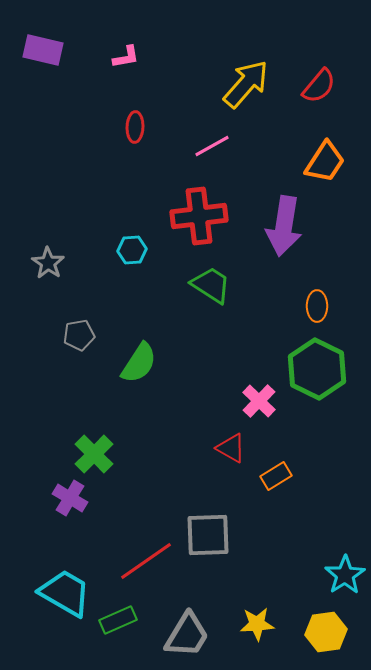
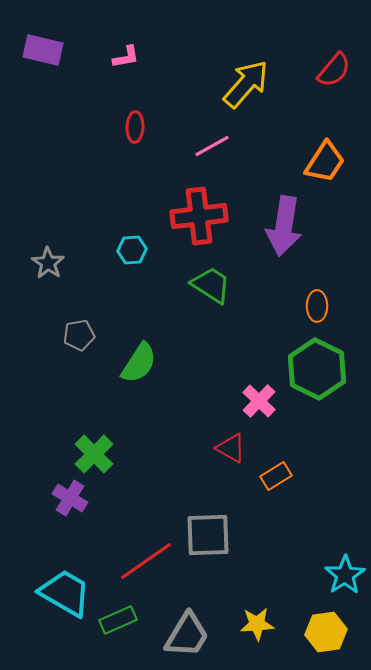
red semicircle: moved 15 px right, 16 px up
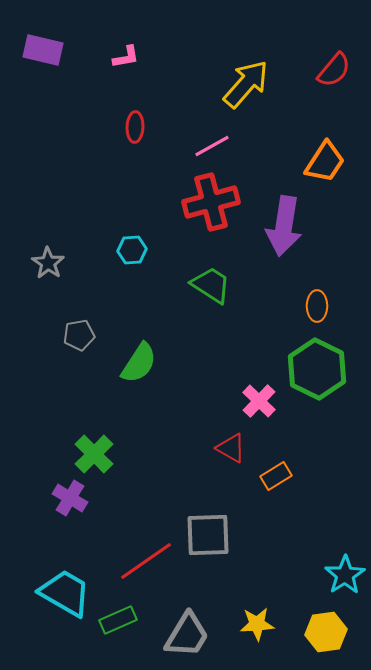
red cross: moved 12 px right, 14 px up; rotated 8 degrees counterclockwise
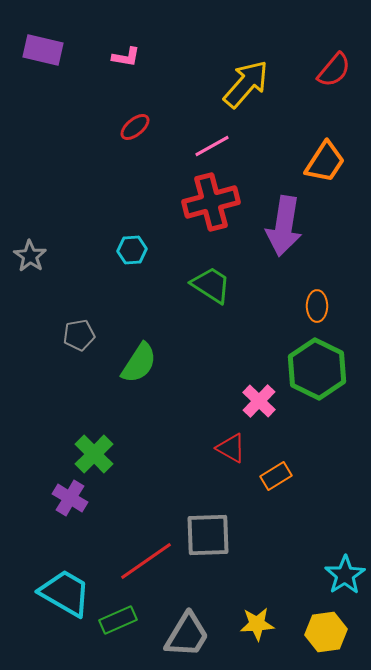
pink L-shape: rotated 20 degrees clockwise
red ellipse: rotated 48 degrees clockwise
gray star: moved 18 px left, 7 px up
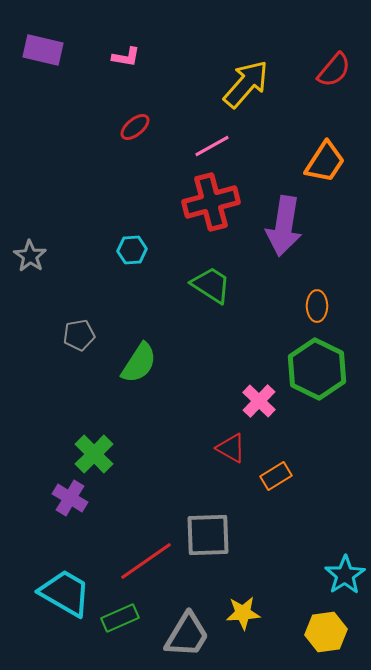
green rectangle: moved 2 px right, 2 px up
yellow star: moved 14 px left, 11 px up
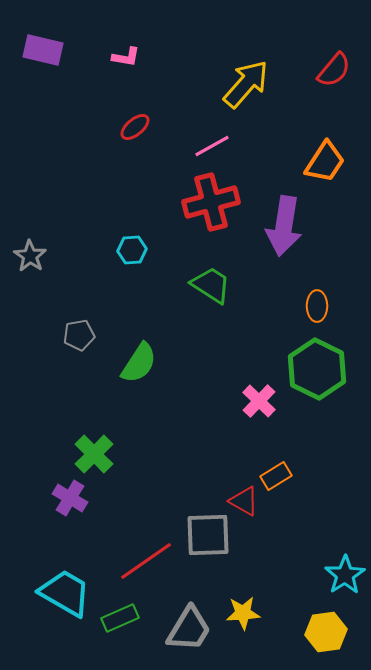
red triangle: moved 13 px right, 53 px down
gray trapezoid: moved 2 px right, 6 px up
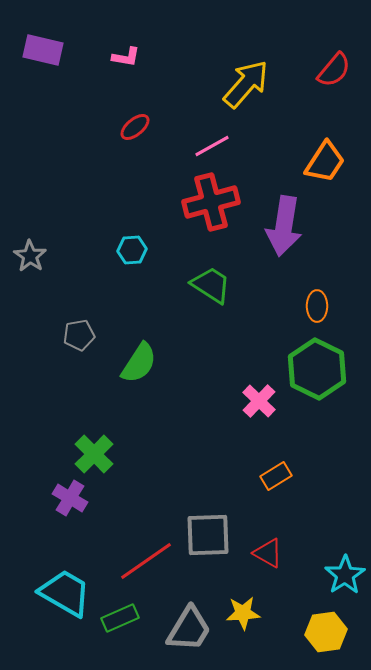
red triangle: moved 24 px right, 52 px down
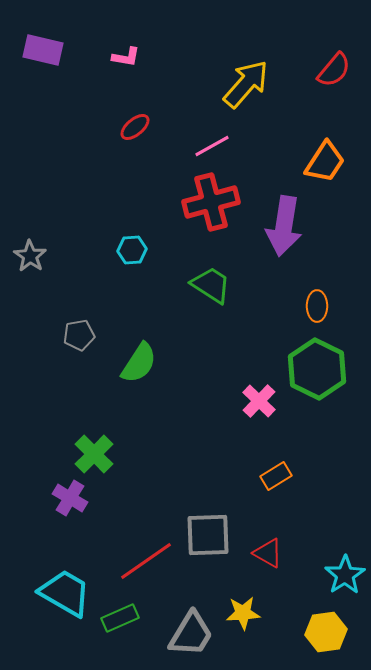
gray trapezoid: moved 2 px right, 5 px down
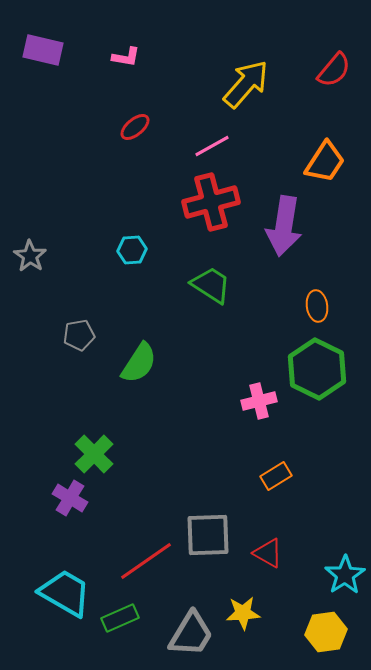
orange ellipse: rotated 8 degrees counterclockwise
pink cross: rotated 32 degrees clockwise
